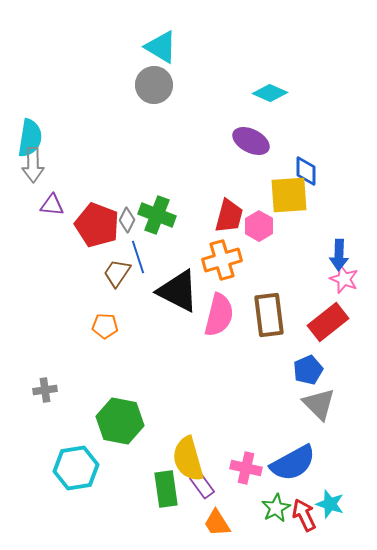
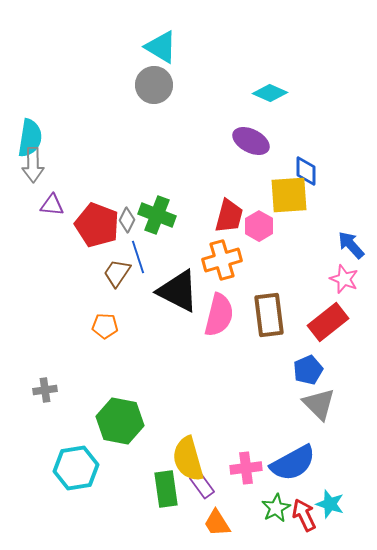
blue arrow: moved 12 px right, 10 px up; rotated 136 degrees clockwise
pink cross: rotated 20 degrees counterclockwise
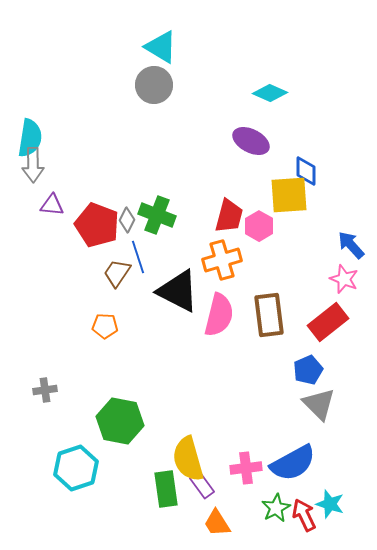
cyan hexagon: rotated 9 degrees counterclockwise
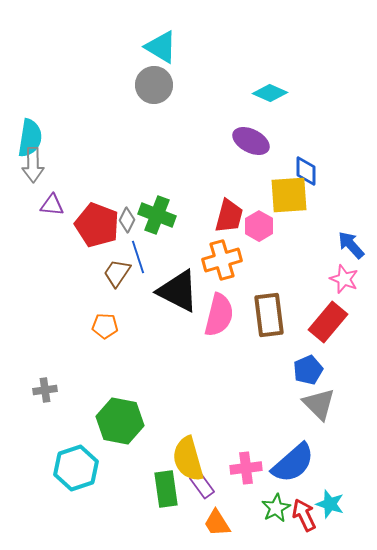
red rectangle: rotated 12 degrees counterclockwise
blue semicircle: rotated 12 degrees counterclockwise
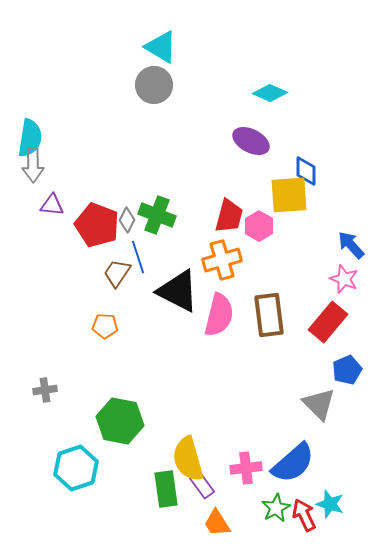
blue pentagon: moved 39 px right
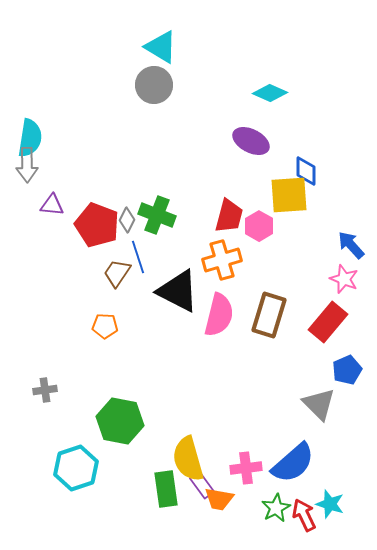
gray arrow: moved 6 px left
brown rectangle: rotated 24 degrees clockwise
orange trapezoid: moved 2 px right, 24 px up; rotated 48 degrees counterclockwise
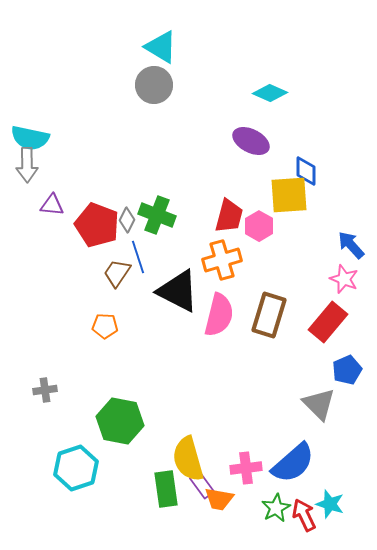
cyan semicircle: rotated 93 degrees clockwise
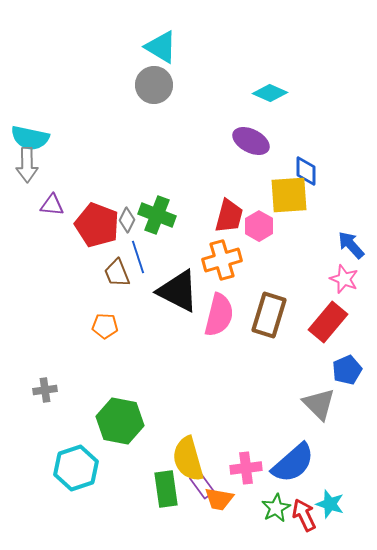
brown trapezoid: rotated 56 degrees counterclockwise
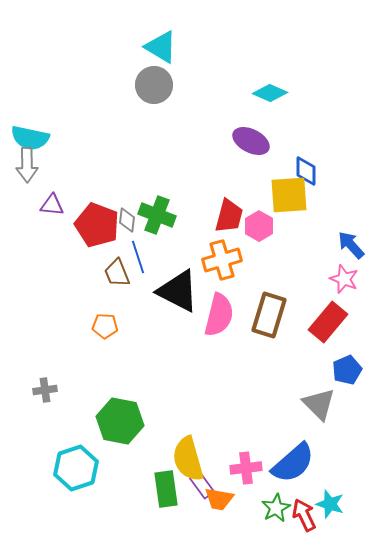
gray diamond: rotated 20 degrees counterclockwise
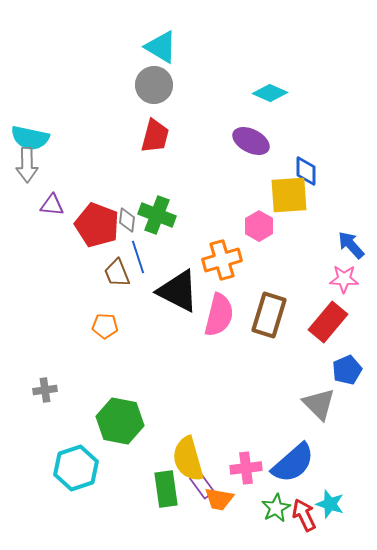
red trapezoid: moved 74 px left, 80 px up
pink star: rotated 20 degrees counterclockwise
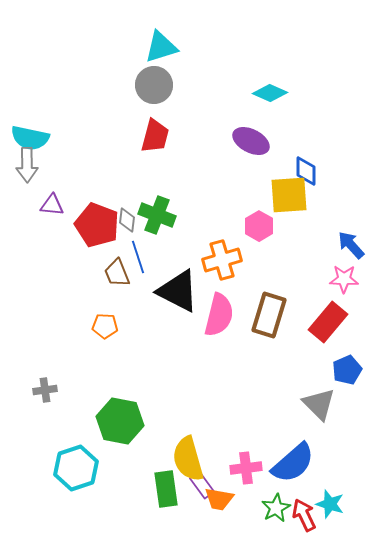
cyan triangle: rotated 48 degrees counterclockwise
